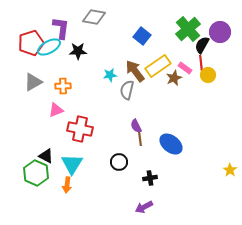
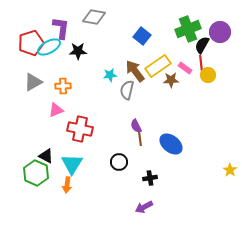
green cross: rotated 20 degrees clockwise
brown star: moved 3 px left, 2 px down; rotated 21 degrees clockwise
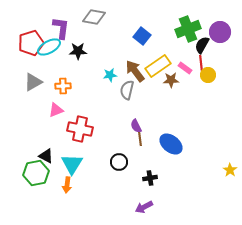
green hexagon: rotated 25 degrees clockwise
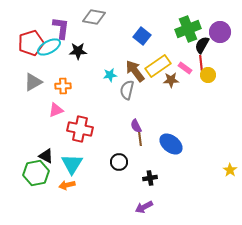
orange arrow: rotated 70 degrees clockwise
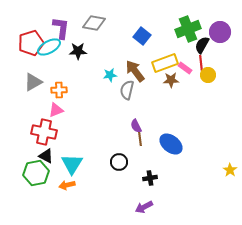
gray diamond: moved 6 px down
yellow rectangle: moved 7 px right, 3 px up; rotated 15 degrees clockwise
orange cross: moved 4 px left, 4 px down
red cross: moved 36 px left, 3 px down
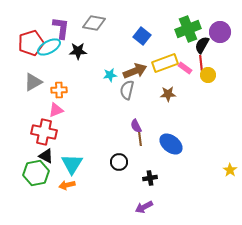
brown arrow: rotated 105 degrees clockwise
brown star: moved 3 px left, 14 px down
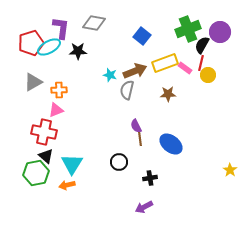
red line: rotated 21 degrees clockwise
cyan star: rotated 24 degrees clockwise
black triangle: rotated 14 degrees clockwise
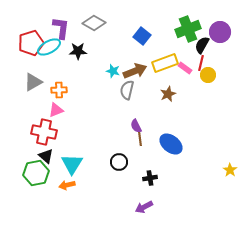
gray diamond: rotated 20 degrees clockwise
cyan star: moved 3 px right, 4 px up
brown star: rotated 21 degrees counterclockwise
